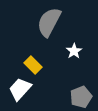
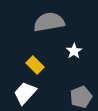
gray semicircle: rotated 52 degrees clockwise
yellow rectangle: moved 2 px right
white trapezoid: moved 5 px right, 4 px down
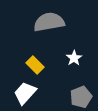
white star: moved 7 px down
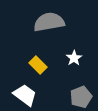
yellow rectangle: moved 3 px right
white trapezoid: moved 2 px down; rotated 85 degrees clockwise
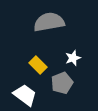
white star: moved 1 px left; rotated 14 degrees clockwise
gray pentagon: moved 19 px left, 14 px up
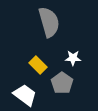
gray semicircle: rotated 84 degrees clockwise
white star: rotated 21 degrees clockwise
gray pentagon: rotated 15 degrees counterclockwise
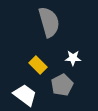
gray pentagon: moved 2 px down; rotated 10 degrees clockwise
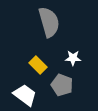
gray pentagon: rotated 25 degrees counterclockwise
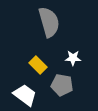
gray pentagon: rotated 10 degrees counterclockwise
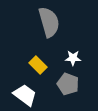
gray pentagon: moved 6 px right, 1 px up; rotated 10 degrees clockwise
